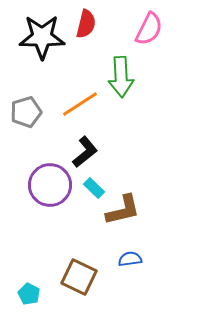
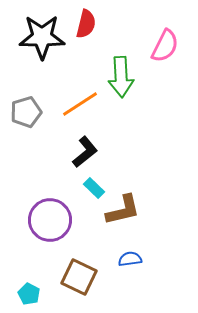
pink semicircle: moved 16 px right, 17 px down
purple circle: moved 35 px down
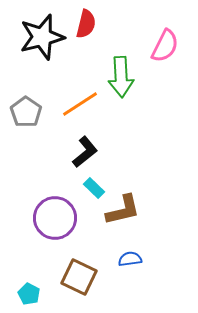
black star: rotated 15 degrees counterclockwise
gray pentagon: rotated 20 degrees counterclockwise
purple circle: moved 5 px right, 2 px up
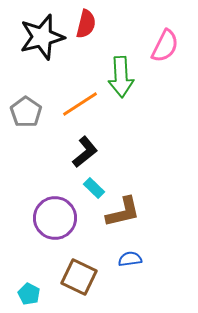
brown L-shape: moved 2 px down
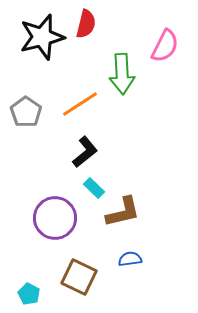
green arrow: moved 1 px right, 3 px up
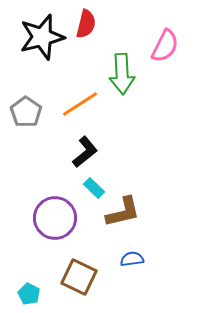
blue semicircle: moved 2 px right
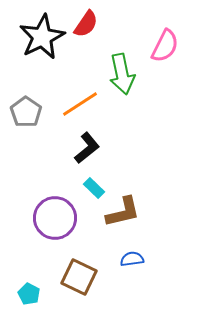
red semicircle: rotated 20 degrees clockwise
black star: rotated 12 degrees counterclockwise
green arrow: rotated 9 degrees counterclockwise
black L-shape: moved 2 px right, 4 px up
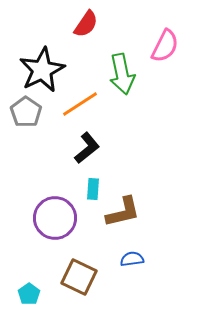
black star: moved 33 px down
cyan rectangle: moved 1 px left, 1 px down; rotated 50 degrees clockwise
cyan pentagon: rotated 10 degrees clockwise
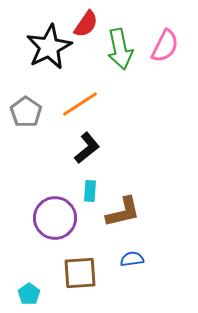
black star: moved 7 px right, 23 px up
green arrow: moved 2 px left, 25 px up
cyan rectangle: moved 3 px left, 2 px down
brown square: moved 1 px right, 4 px up; rotated 30 degrees counterclockwise
